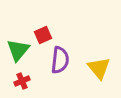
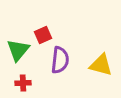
yellow triangle: moved 2 px right, 3 px up; rotated 35 degrees counterclockwise
red cross: moved 1 px right, 2 px down; rotated 21 degrees clockwise
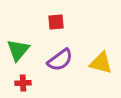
red square: moved 13 px right, 13 px up; rotated 18 degrees clockwise
purple semicircle: rotated 48 degrees clockwise
yellow triangle: moved 2 px up
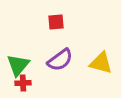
green triangle: moved 15 px down
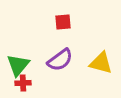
red square: moved 7 px right
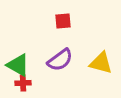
red square: moved 1 px up
green triangle: rotated 40 degrees counterclockwise
